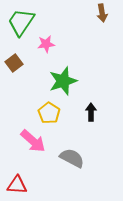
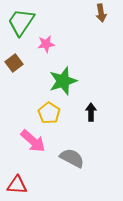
brown arrow: moved 1 px left
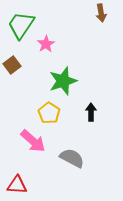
green trapezoid: moved 3 px down
pink star: rotated 24 degrees counterclockwise
brown square: moved 2 px left, 2 px down
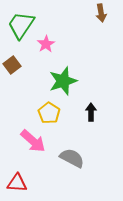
red triangle: moved 2 px up
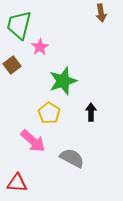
green trapezoid: moved 2 px left; rotated 20 degrees counterclockwise
pink star: moved 6 px left, 3 px down
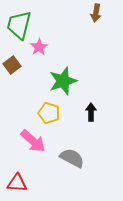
brown arrow: moved 5 px left; rotated 18 degrees clockwise
pink star: moved 1 px left
yellow pentagon: rotated 15 degrees counterclockwise
